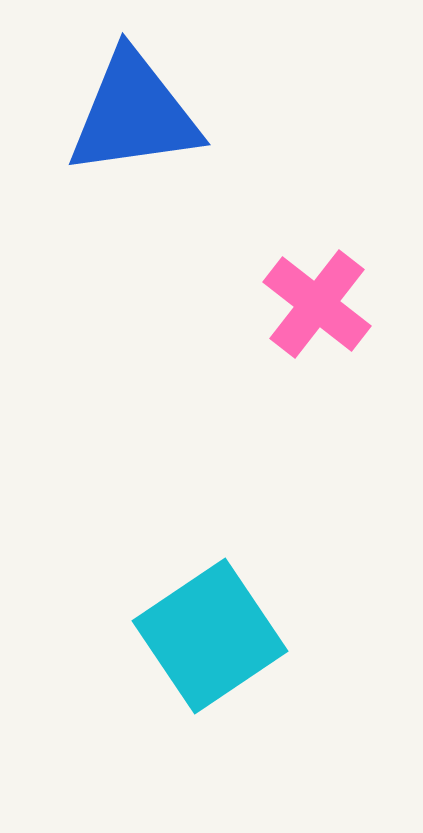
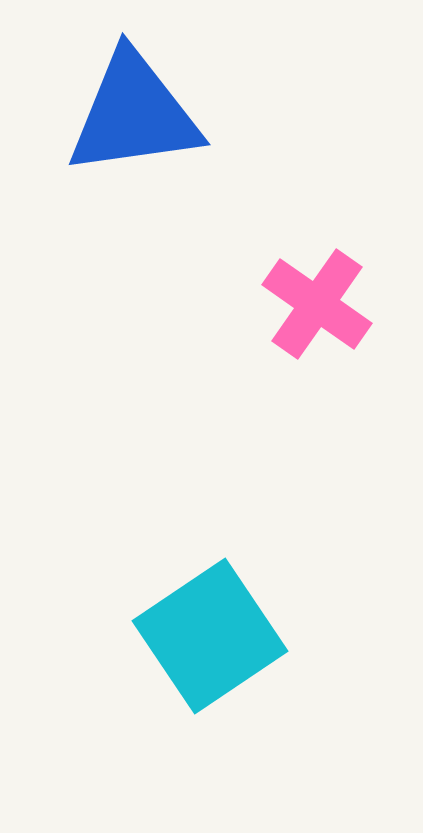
pink cross: rotated 3 degrees counterclockwise
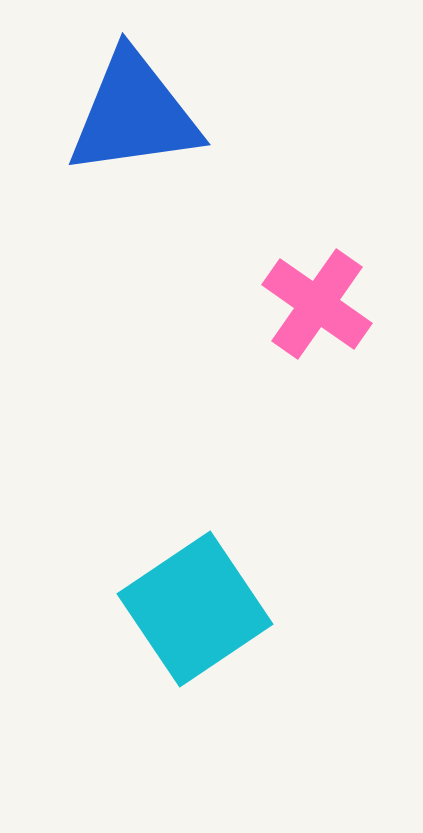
cyan square: moved 15 px left, 27 px up
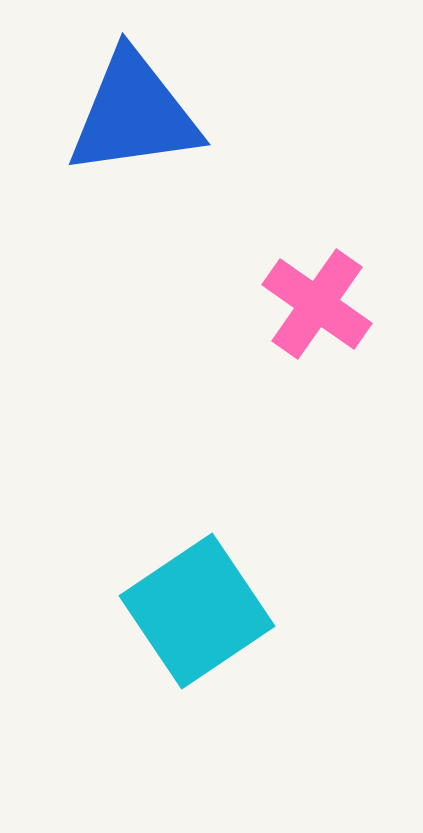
cyan square: moved 2 px right, 2 px down
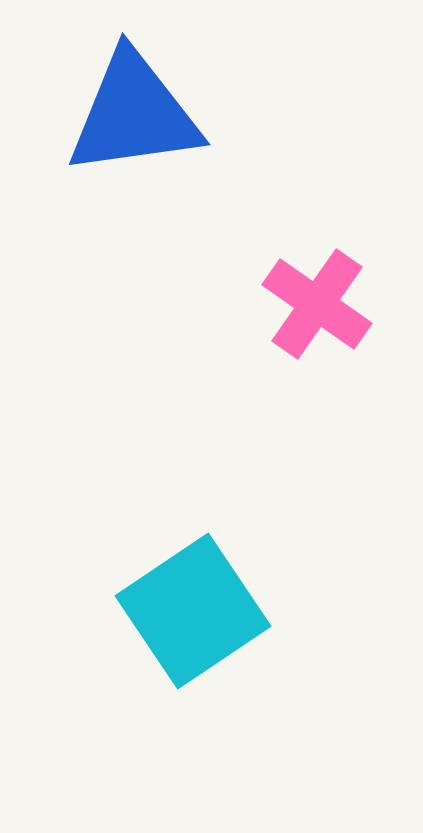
cyan square: moved 4 px left
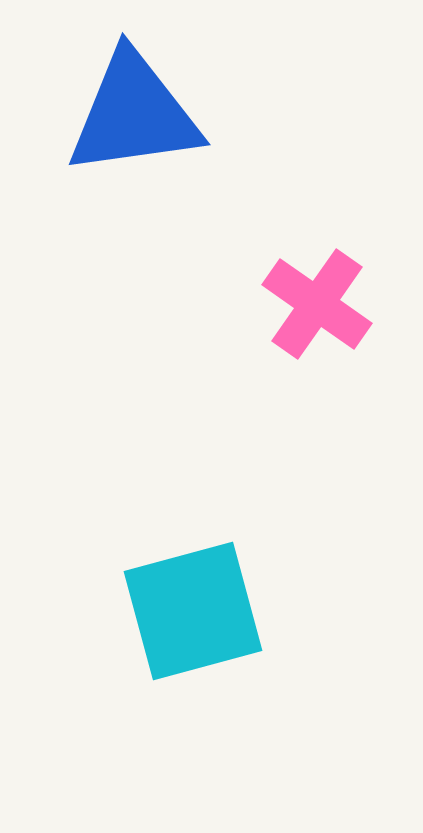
cyan square: rotated 19 degrees clockwise
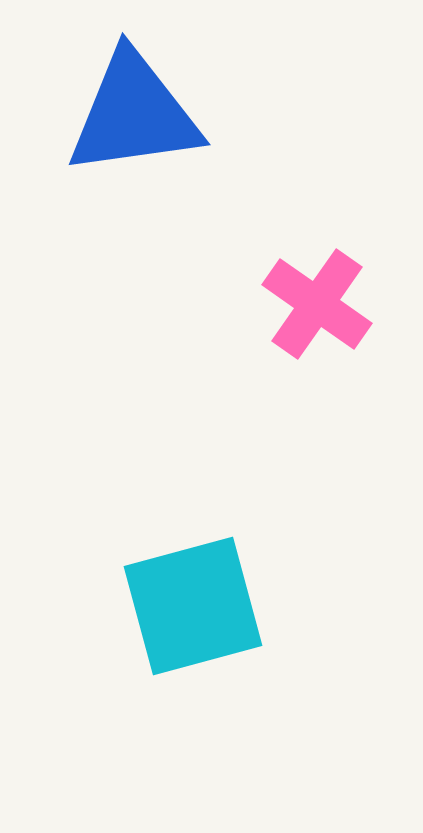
cyan square: moved 5 px up
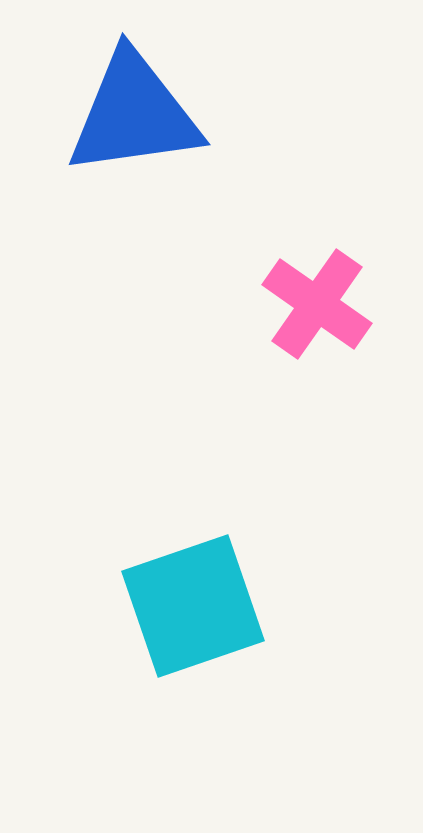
cyan square: rotated 4 degrees counterclockwise
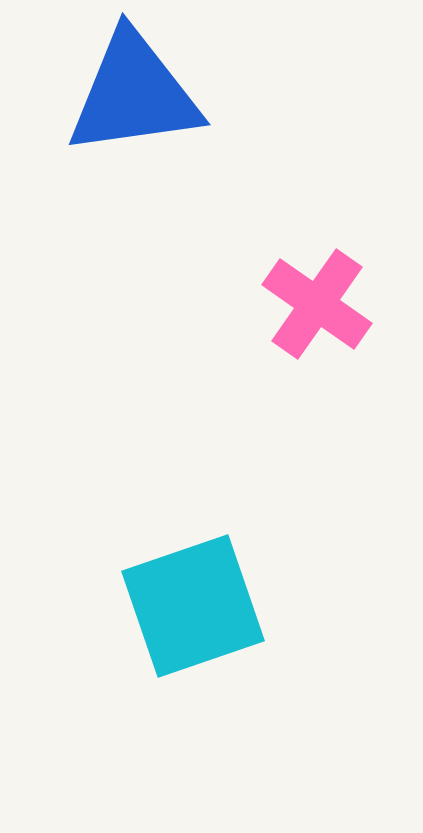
blue triangle: moved 20 px up
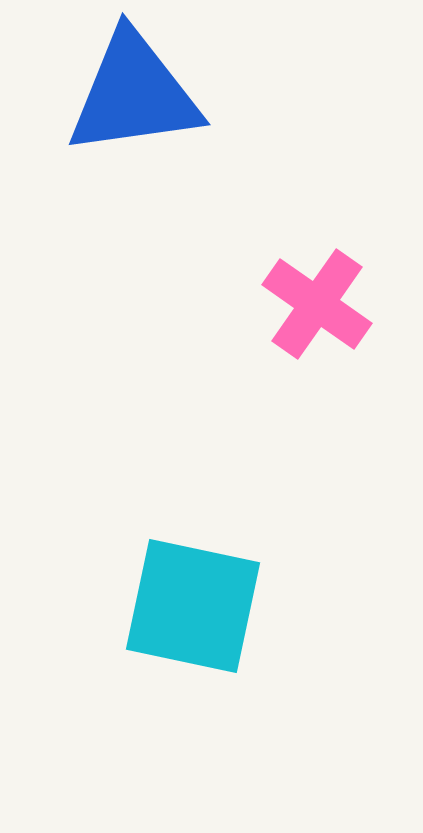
cyan square: rotated 31 degrees clockwise
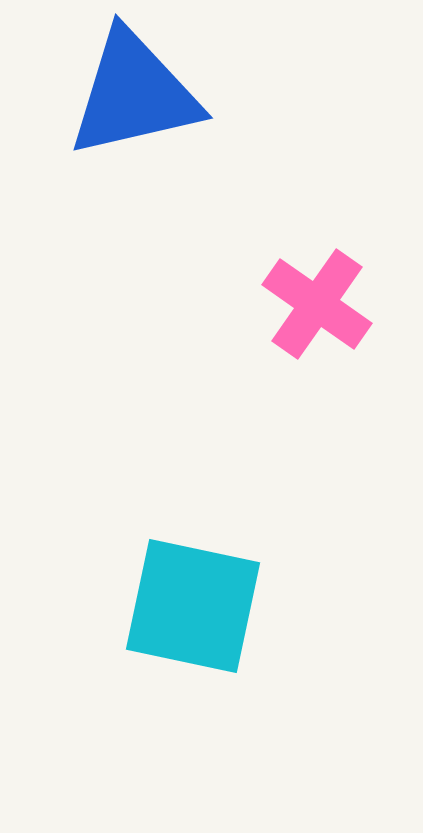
blue triangle: rotated 5 degrees counterclockwise
